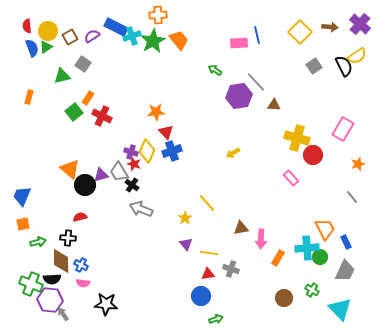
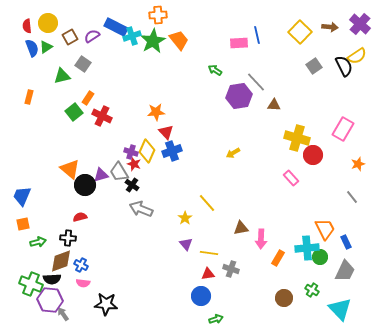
yellow circle at (48, 31): moved 8 px up
brown diamond at (61, 261): rotated 70 degrees clockwise
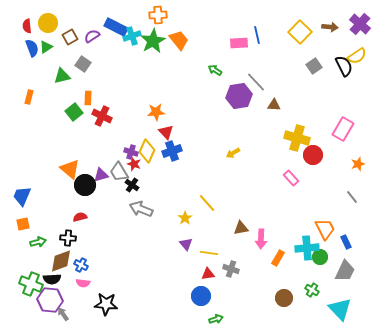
orange rectangle at (88, 98): rotated 32 degrees counterclockwise
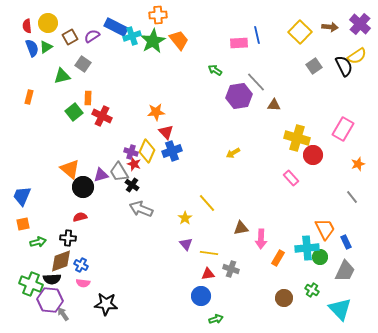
black circle at (85, 185): moved 2 px left, 2 px down
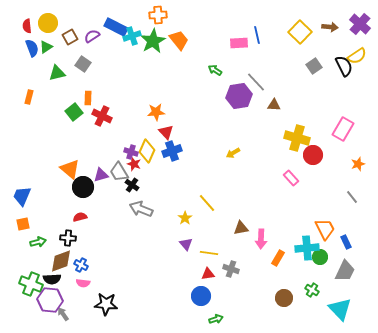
green triangle at (62, 76): moved 5 px left, 3 px up
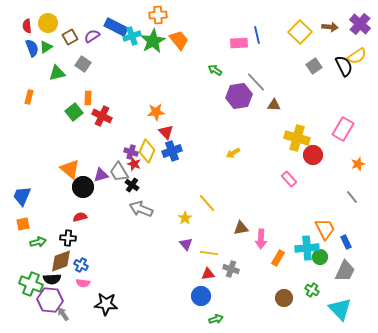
pink rectangle at (291, 178): moved 2 px left, 1 px down
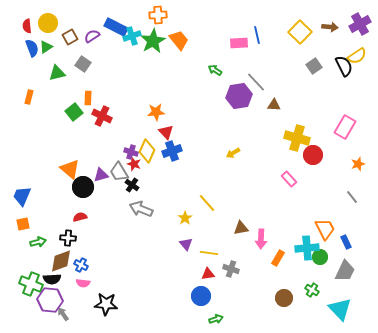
purple cross at (360, 24): rotated 20 degrees clockwise
pink rectangle at (343, 129): moved 2 px right, 2 px up
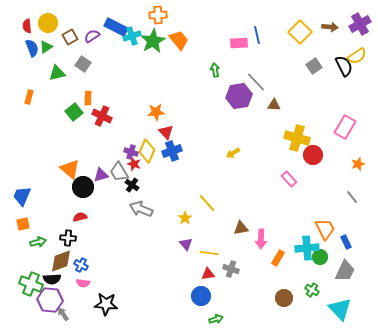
green arrow at (215, 70): rotated 48 degrees clockwise
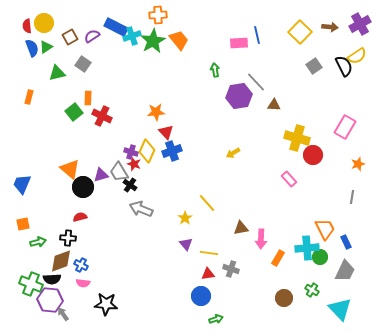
yellow circle at (48, 23): moved 4 px left
black cross at (132, 185): moved 2 px left
blue trapezoid at (22, 196): moved 12 px up
gray line at (352, 197): rotated 48 degrees clockwise
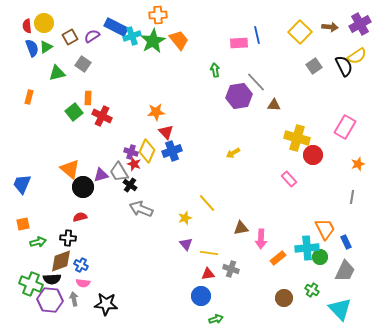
yellow star at (185, 218): rotated 16 degrees clockwise
orange rectangle at (278, 258): rotated 21 degrees clockwise
gray arrow at (63, 314): moved 11 px right, 15 px up; rotated 24 degrees clockwise
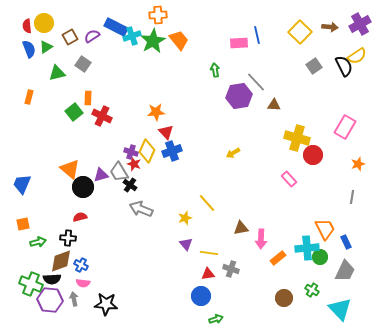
blue semicircle at (32, 48): moved 3 px left, 1 px down
